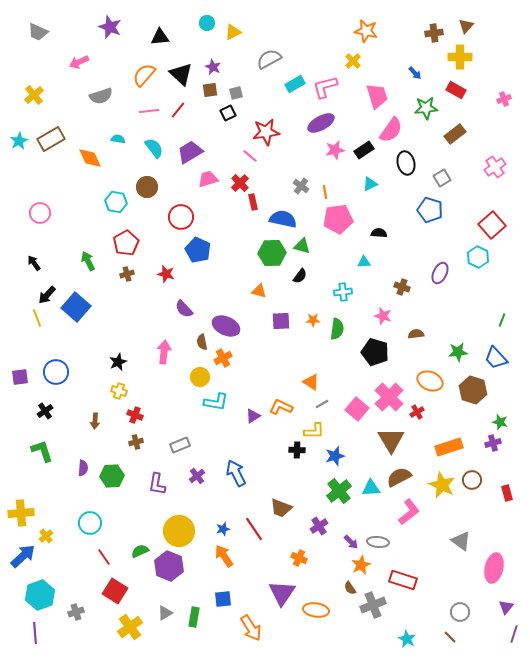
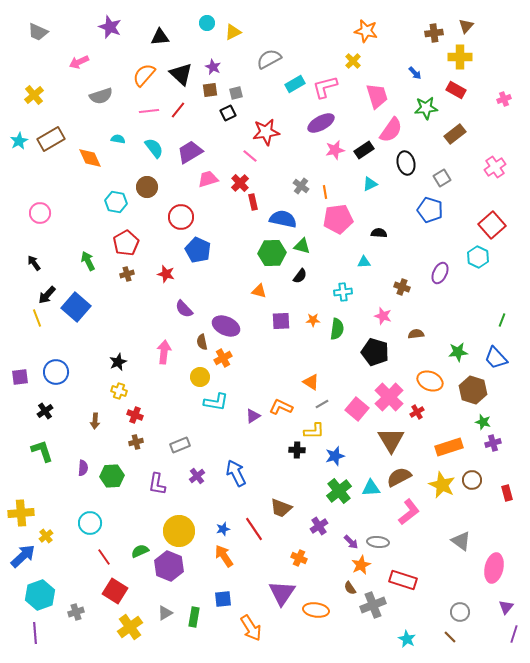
green star at (500, 422): moved 17 px left
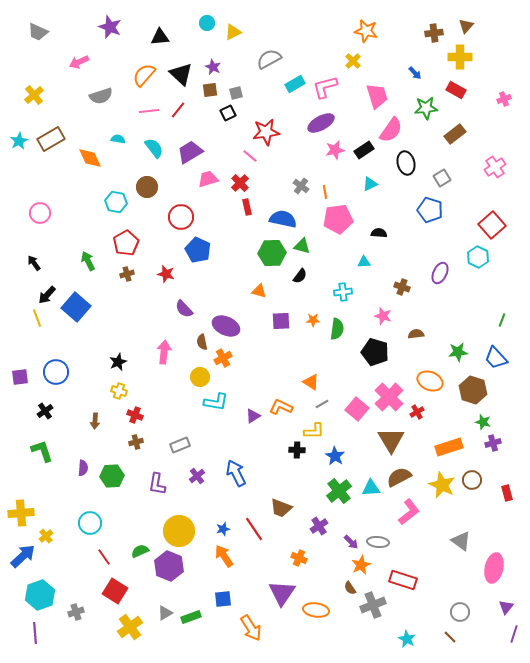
red rectangle at (253, 202): moved 6 px left, 5 px down
blue star at (335, 456): rotated 24 degrees counterclockwise
green rectangle at (194, 617): moved 3 px left; rotated 60 degrees clockwise
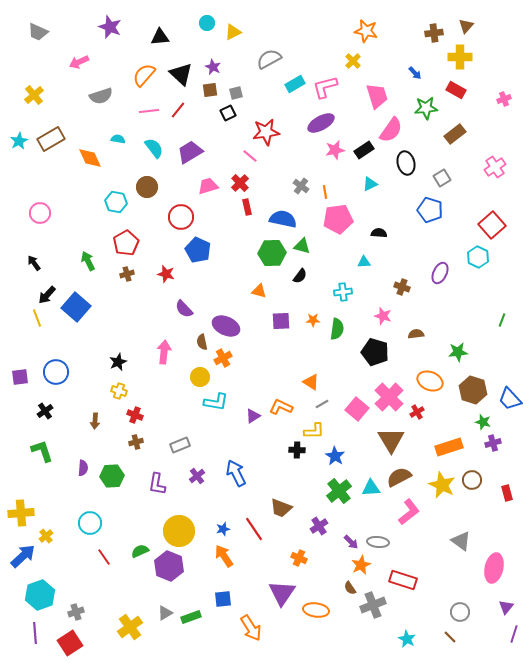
pink trapezoid at (208, 179): moved 7 px down
blue trapezoid at (496, 358): moved 14 px right, 41 px down
red square at (115, 591): moved 45 px left, 52 px down; rotated 25 degrees clockwise
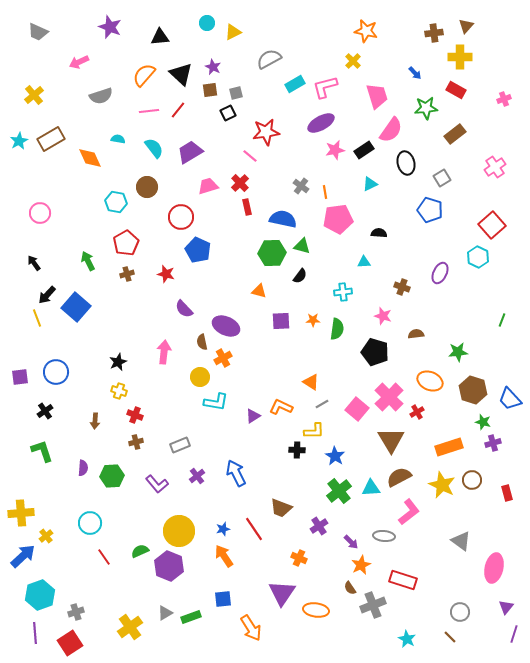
purple L-shape at (157, 484): rotated 50 degrees counterclockwise
gray ellipse at (378, 542): moved 6 px right, 6 px up
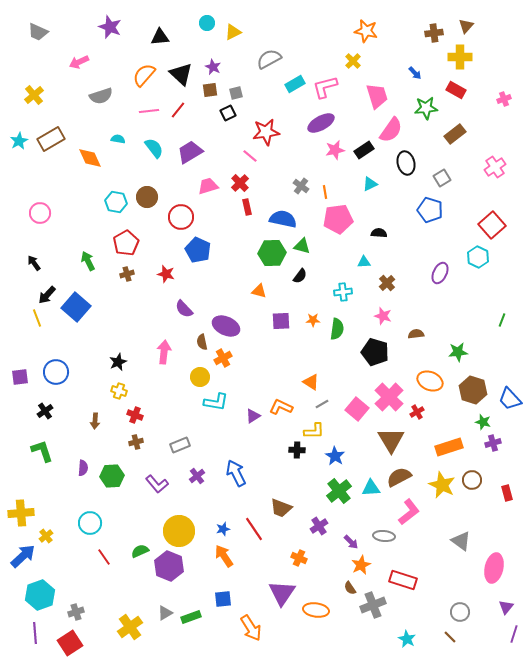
brown circle at (147, 187): moved 10 px down
brown cross at (402, 287): moved 15 px left, 4 px up; rotated 28 degrees clockwise
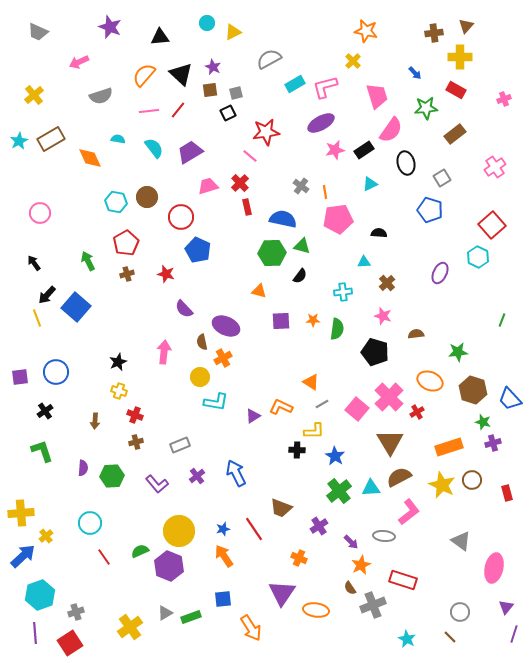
brown triangle at (391, 440): moved 1 px left, 2 px down
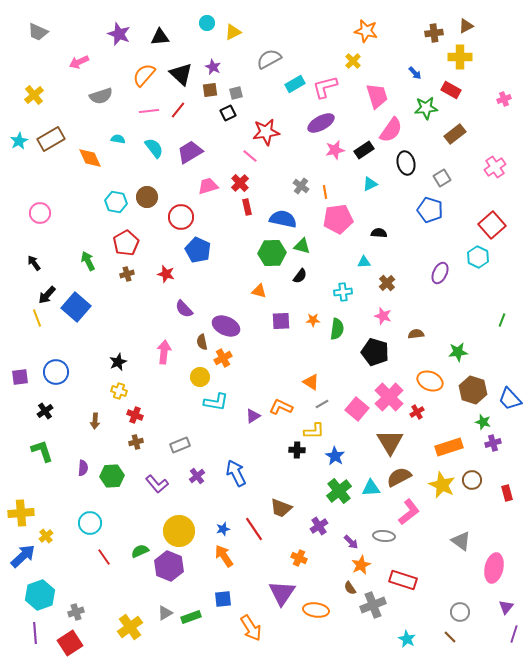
brown triangle at (466, 26): rotated 21 degrees clockwise
purple star at (110, 27): moved 9 px right, 7 px down
red rectangle at (456, 90): moved 5 px left
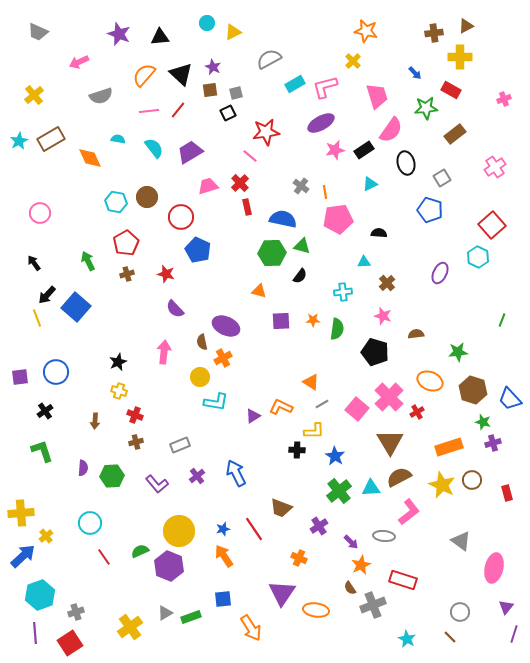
purple semicircle at (184, 309): moved 9 px left
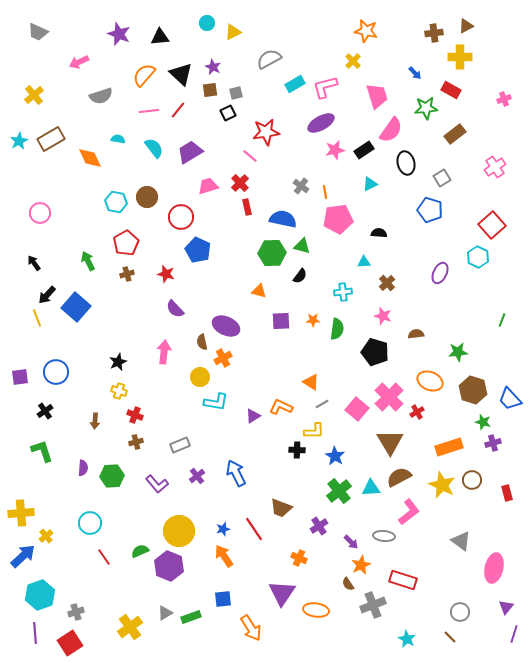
brown semicircle at (350, 588): moved 2 px left, 4 px up
